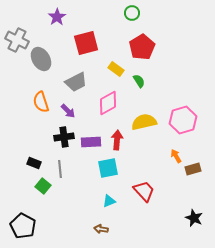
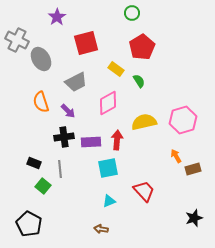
black star: rotated 30 degrees clockwise
black pentagon: moved 6 px right, 2 px up
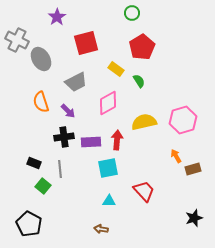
cyan triangle: rotated 24 degrees clockwise
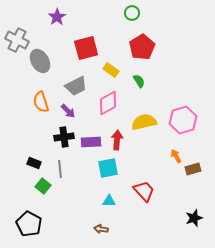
red square: moved 5 px down
gray ellipse: moved 1 px left, 2 px down
yellow rectangle: moved 5 px left, 1 px down
gray trapezoid: moved 4 px down
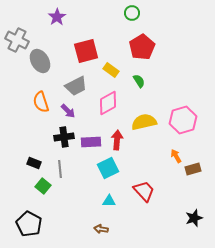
red square: moved 3 px down
cyan square: rotated 15 degrees counterclockwise
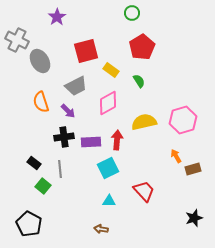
black rectangle: rotated 16 degrees clockwise
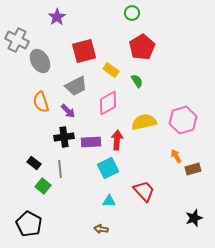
red square: moved 2 px left
green semicircle: moved 2 px left
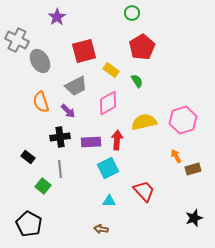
black cross: moved 4 px left
black rectangle: moved 6 px left, 6 px up
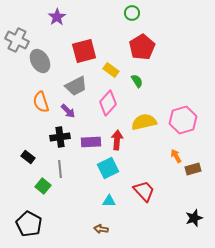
pink diamond: rotated 20 degrees counterclockwise
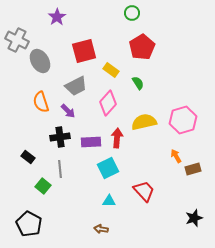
green semicircle: moved 1 px right, 2 px down
red arrow: moved 2 px up
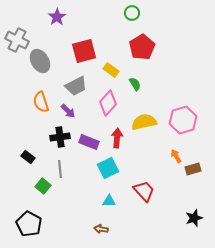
green semicircle: moved 3 px left, 1 px down
purple rectangle: moved 2 px left; rotated 24 degrees clockwise
